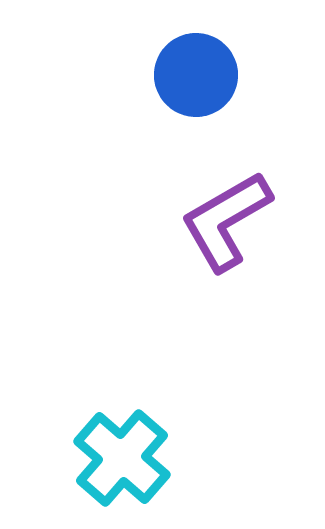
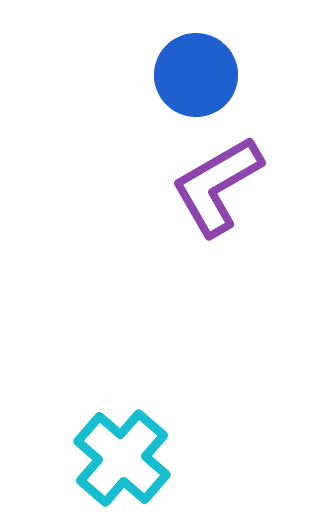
purple L-shape: moved 9 px left, 35 px up
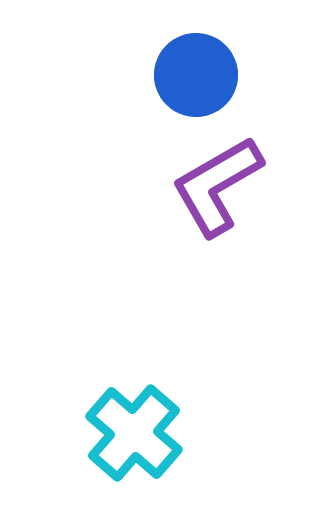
cyan cross: moved 12 px right, 25 px up
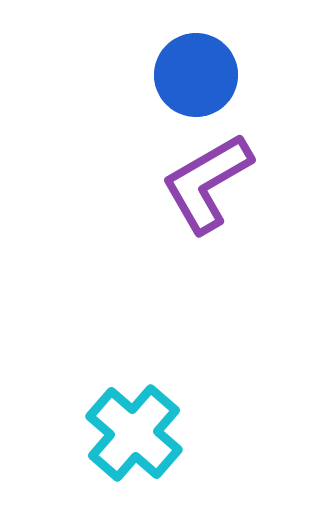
purple L-shape: moved 10 px left, 3 px up
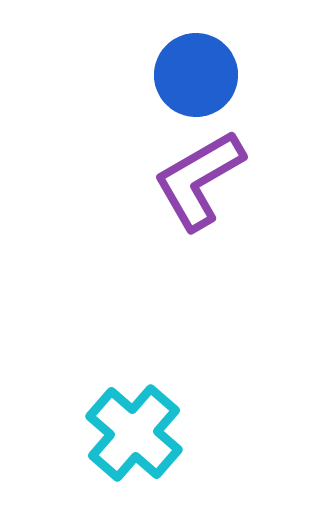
purple L-shape: moved 8 px left, 3 px up
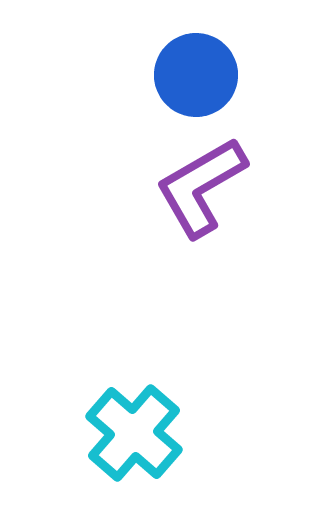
purple L-shape: moved 2 px right, 7 px down
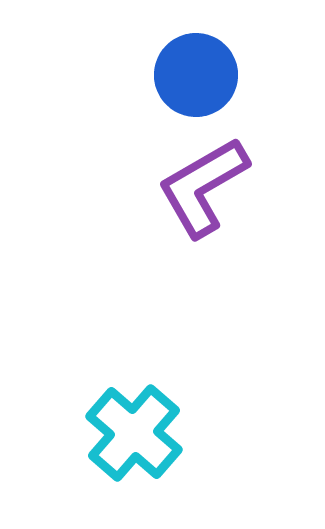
purple L-shape: moved 2 px right
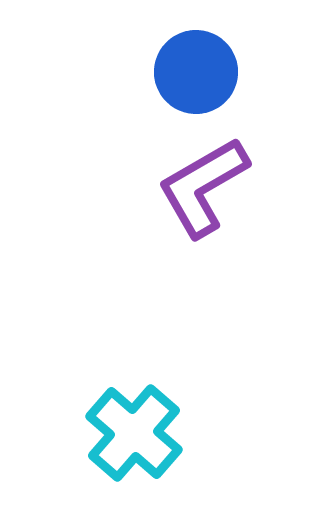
blue circle: moved 3 px up
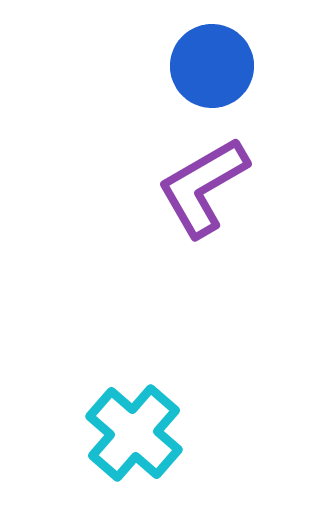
blue circle: moved 16 px right, 6 px up
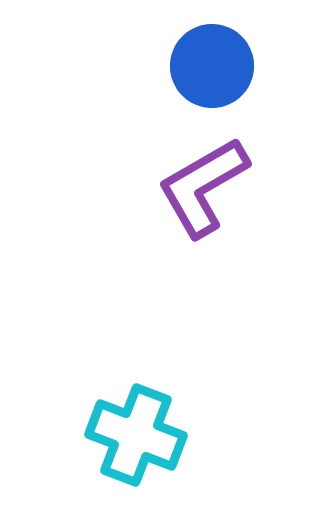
cyan cross: moved 2 px right, 2 px down; rotated 20 degrees counterclockwise
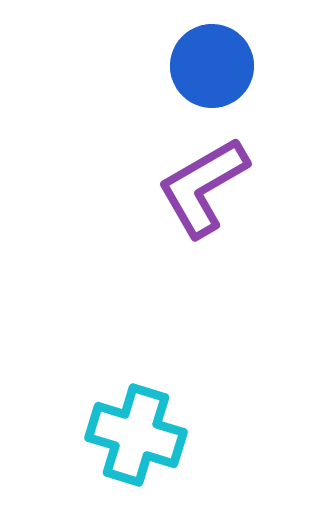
cyan cross: rotated 4 degrees counterclockwise
